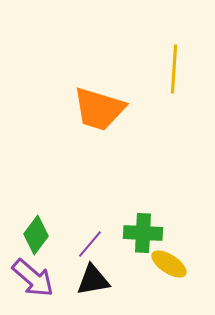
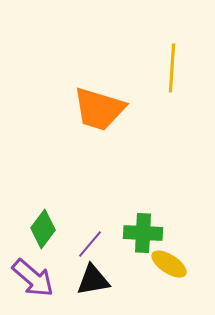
yellow line: moved 2 px left, 1 px up
green diamond: moved 7 px right, 6 px up
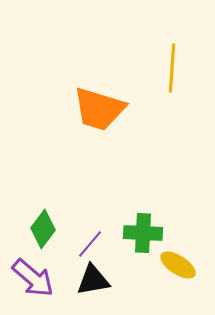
yellow ellipse: moved 9 px right, 1 px down
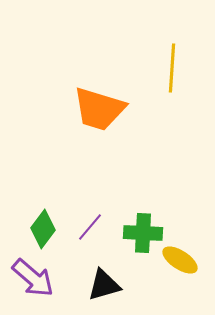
purple line: moved 17 px up
yellow ellipse: moved 2 px right, 5 px up
black triangle: moved 11 px right, 5 px down; rotated 6 degrees counterclockwise
